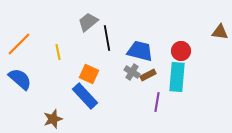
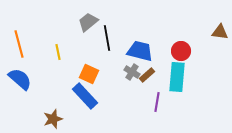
orange line: rotated 60 degrees counterclockwise
brown rectangle: moved 1 px left; rotated 14 degrees counterclockwise
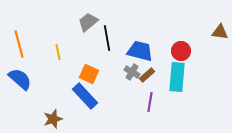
purple line: moved 7 px left
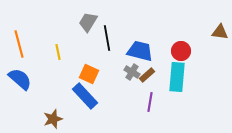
gray trapezoid: rotated 20 degrees counterclockwise
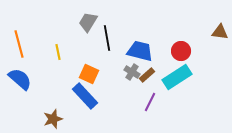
cyan rectangle: rotated 52 degrees clockwise
purple line: rotated 18 degrees clockwise
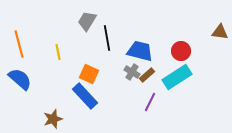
gray trapezoid: moved 1 px left, 1 px up
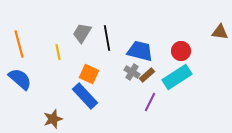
gray trapezoid: moved 5 px left, 12 px down
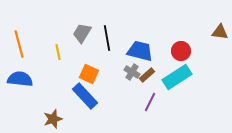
blue semicircle: rotated 35 degrees counterclockwise
